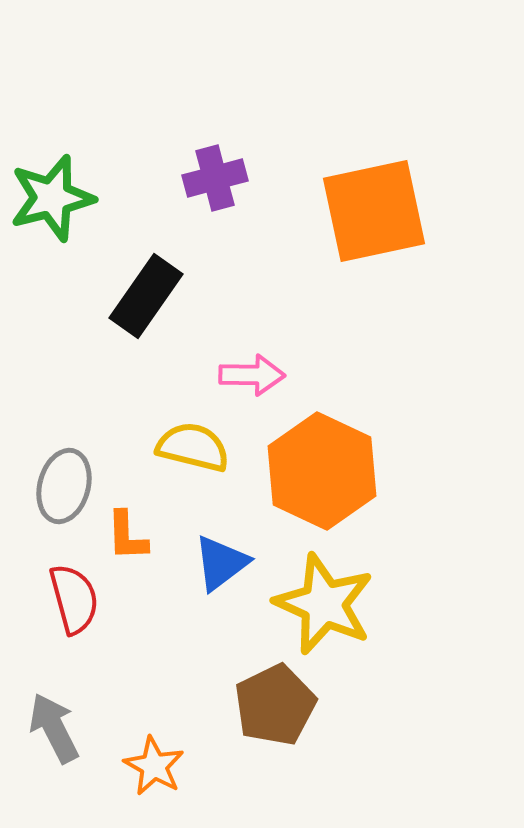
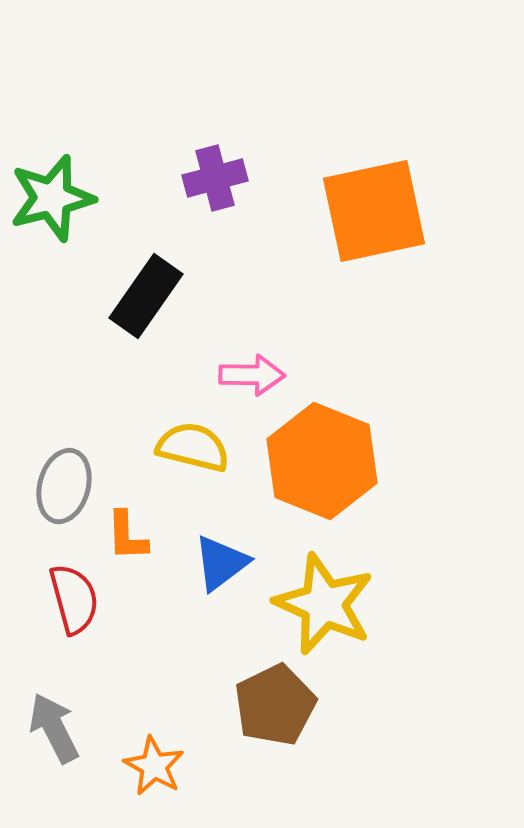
orange hexagon: moved 10 px up; rotated 3 degrees counterclockwise
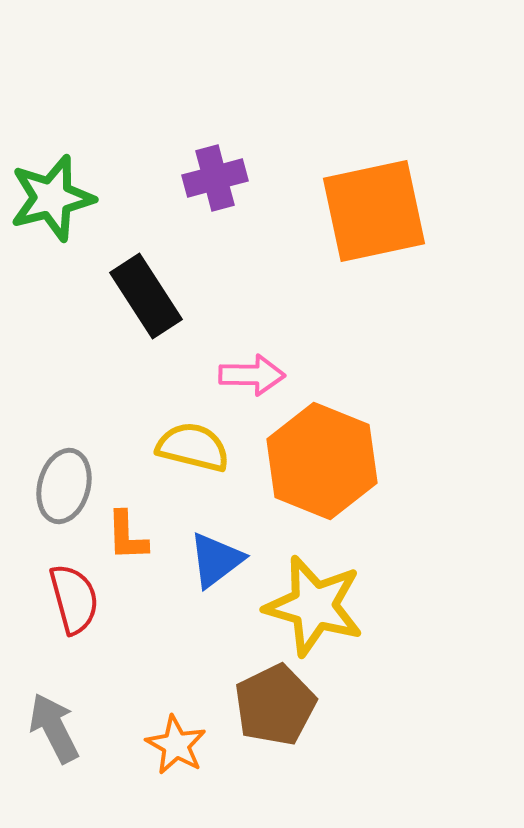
black rectangle: rotated 68 degrees counterclockwise
blue triangle: moved 5 px left, 3 px up
yellow star: moved 10 px left, 2 px down; rotated 8 degrees counterclockwise
orange star: moved 22 px right, 21 px up
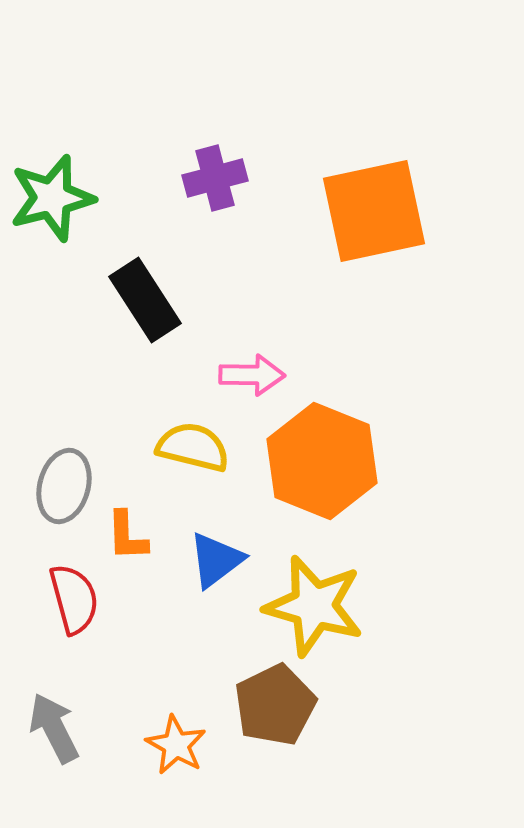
black rectangle: moved 1 px left, 4 px down
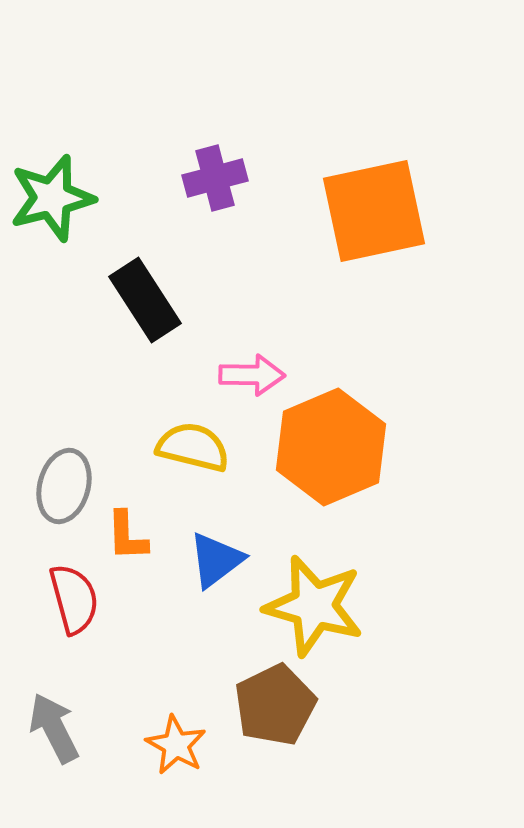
orange hexagon: moved 9 px right, 14 px up; rotated 15 degrees clockwise
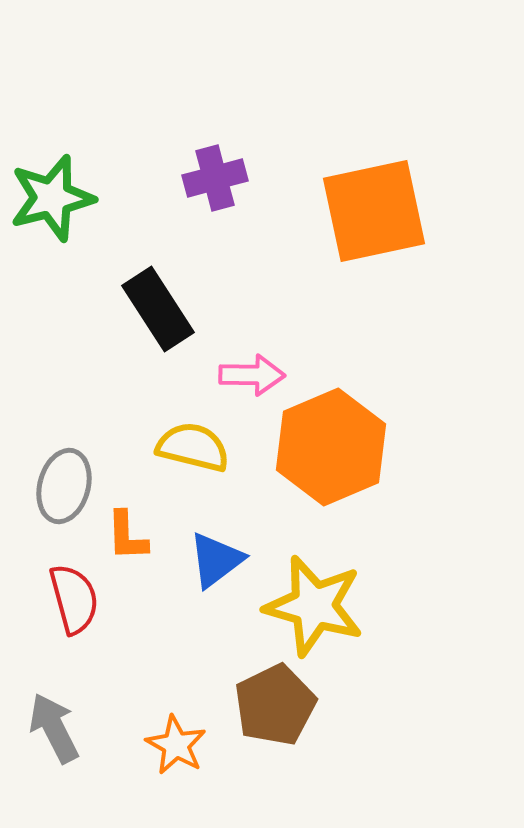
black rectangle: moved 13 px right, 9 px down
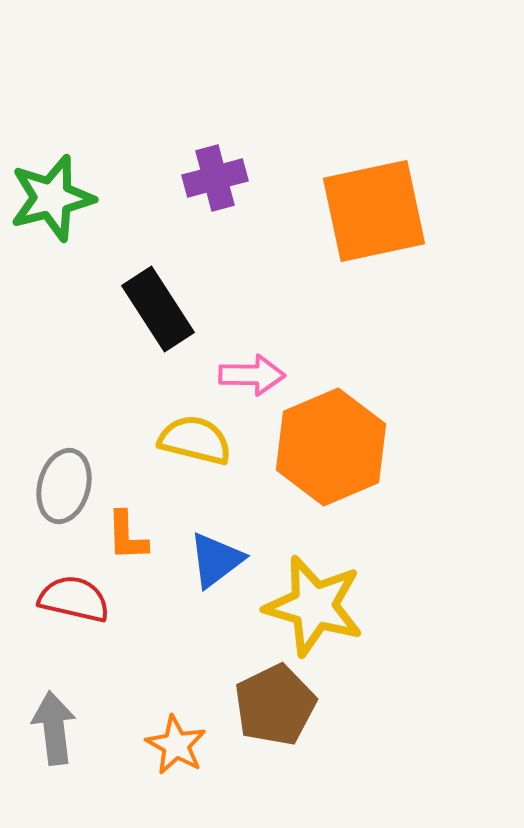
yellow semicircle: moved 2 px right, 7 px up
red semicircle: rotated 62 degrees counterclockwise
gray arrow: rotated 20 degrees clockwise
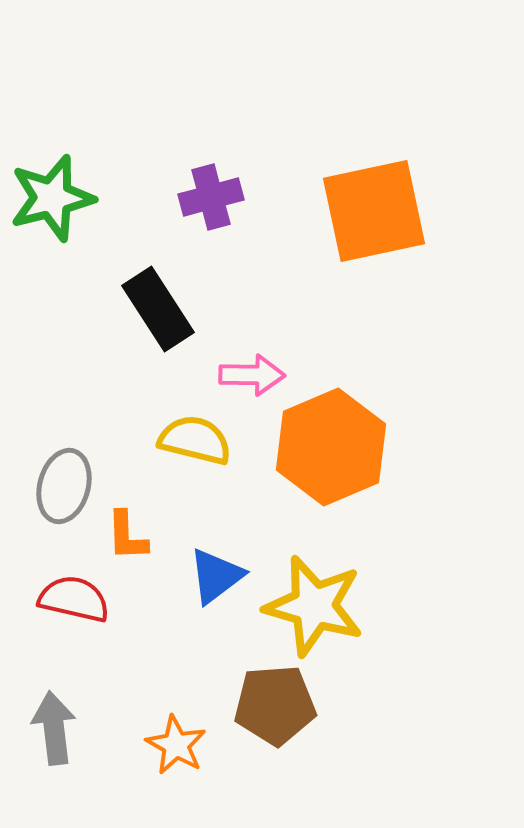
purple cross: moved 4 px left, 19 px down
blue triangle: moved 16 px down
brown pentagon: rotated 22 degrees clockwise
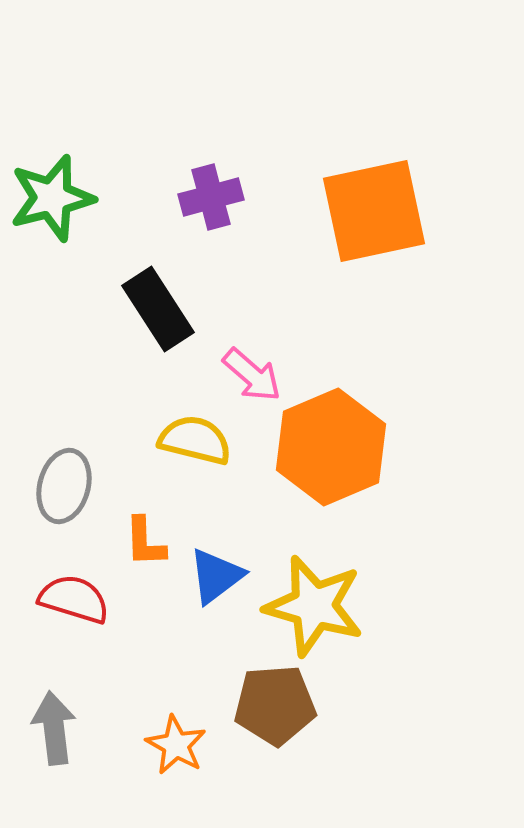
pink arrow: rotated 40 degrees clockwise
orange L-shape: moved 18 px right, 6 px down
red semicircle: rotated 4 degrees clockwise
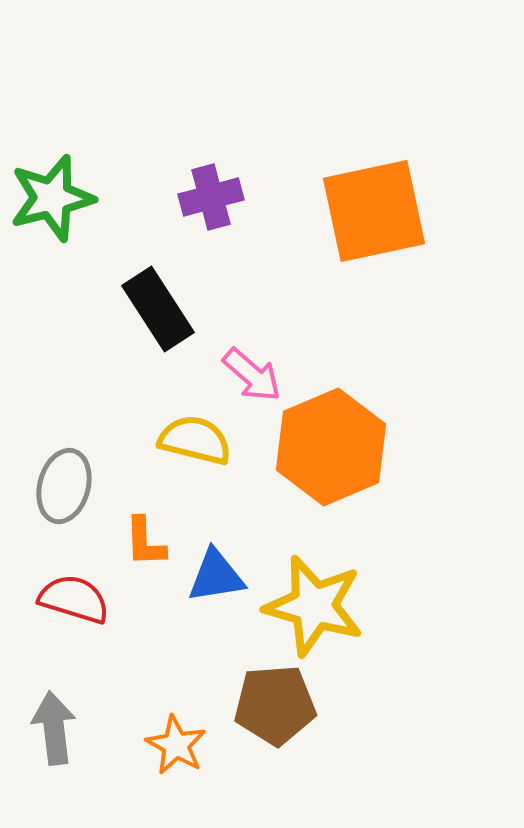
blue triangle: rotated 28 degrees clockwise
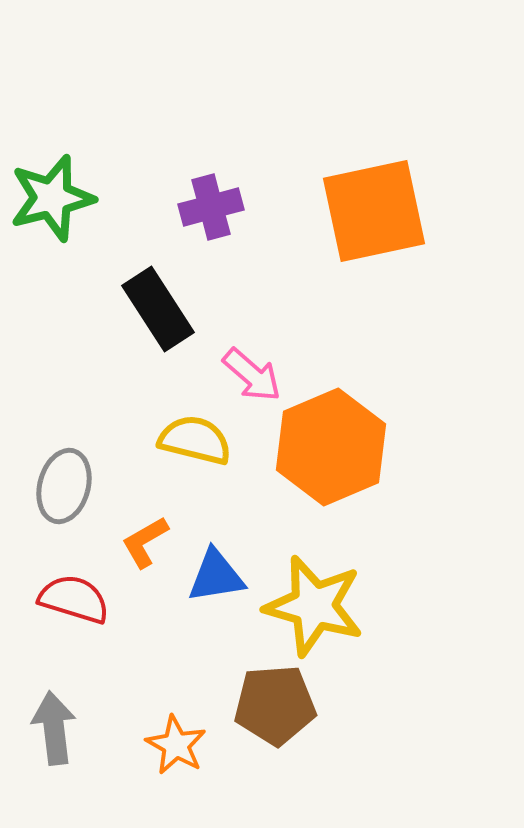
purple cross: moved 10 px down
orange L-shape: rotated 62 degrees clockwise
